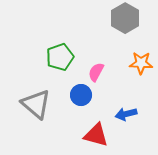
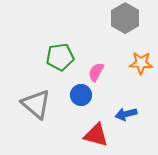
green pentagon: rotated 12 degrees clockwise
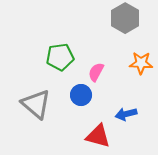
red triangle: moved 2 px right, 1 px down
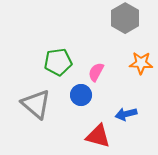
green pentagon: moved 2 px left, 5 px down
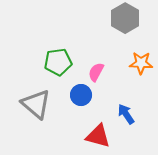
blue arrow: rotated 70 degrees clockwise
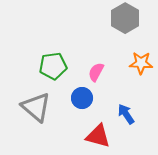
green pentagon: moved 5 px left, 4 px down
blue circle: moved 1 px right, 3 px down
gray triangle: moved 3 px down
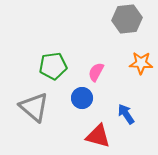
gray hexagon: moved 2 px right, 1 px down; rotated 24 degrees clockwise
gray triangle: moved 2 px left
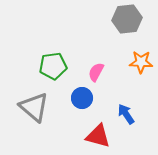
orange star: moved 1 px up
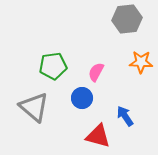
blue arrow: moved 1 px left, 2 px down
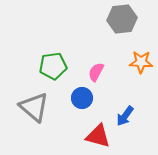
gray hexagon: moved 5 px left
blue arrow: rotated 110 degrees counterclockwise
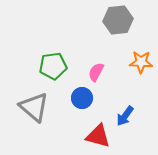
gray hexagon: moved 4 px left, 1 px down
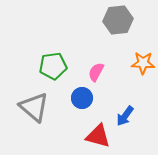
orange star: moved 2 px right, 1 px down
